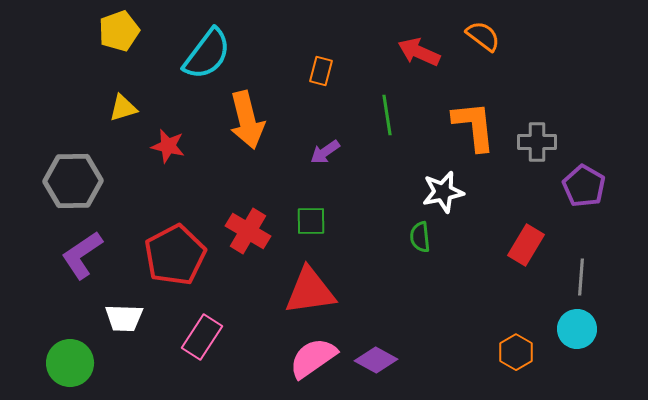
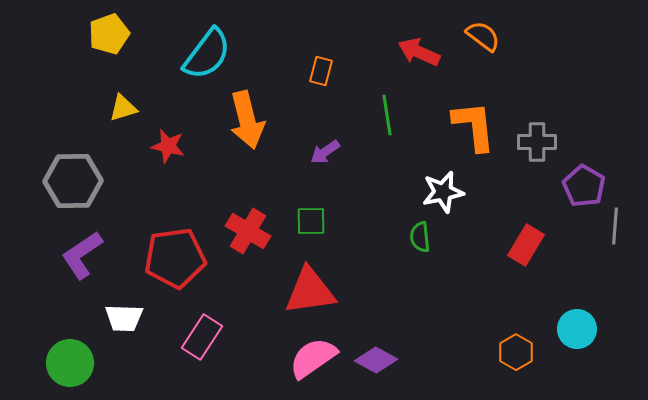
yellow pentagon: moved 10 px left, 3 px down
red pentagon: moved 3 px down; rotated 20 degrees clockwise
gray line: moved 34 px right, 51 px up
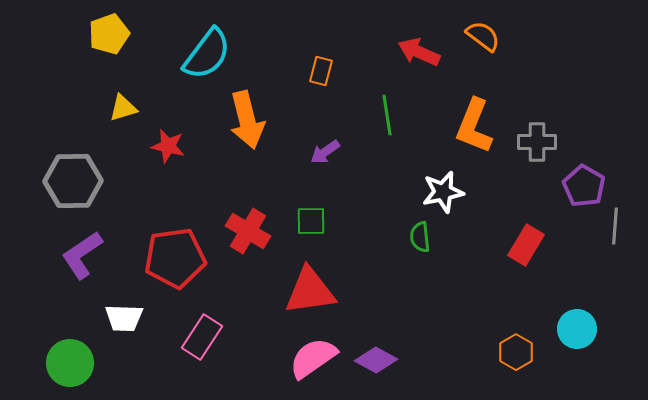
orange L-shape: rotated 152 degrees counterclockwise
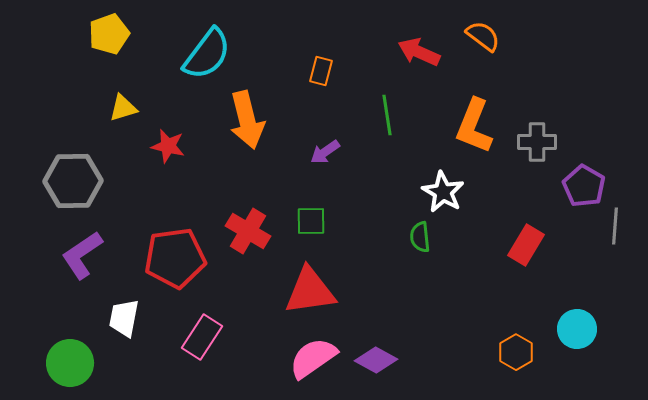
white star: rotated 30 degrees counterclockwise
white trapezoid: rotated 99 degrees clockwise
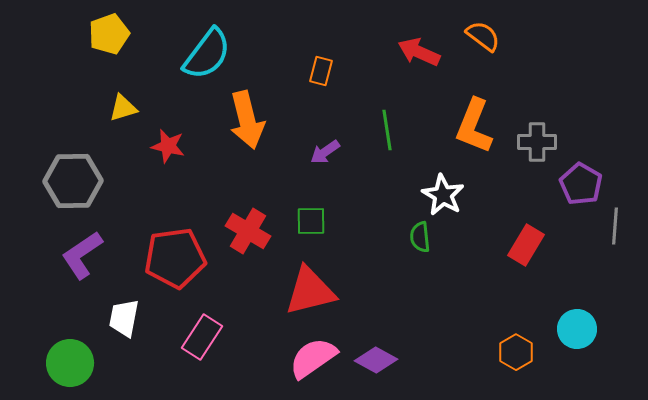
green line: moved 15 px down
purple pentagon: moved 3 px left, 2 px up
white star: moved 3 px down
red triangle: rotated 6 degrees counterclockwise
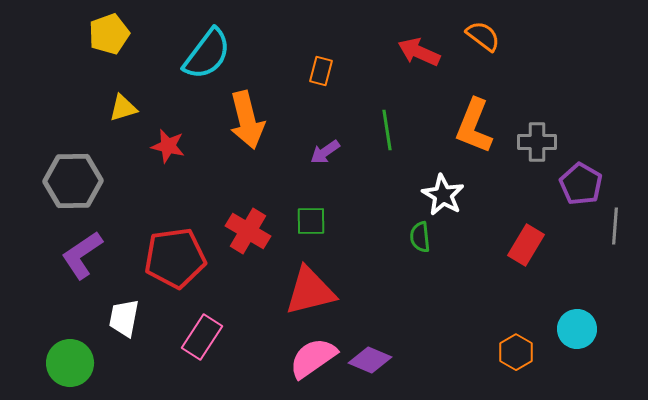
purple diamond: moved 6 px left; rotated 6 degrees counterclockwise
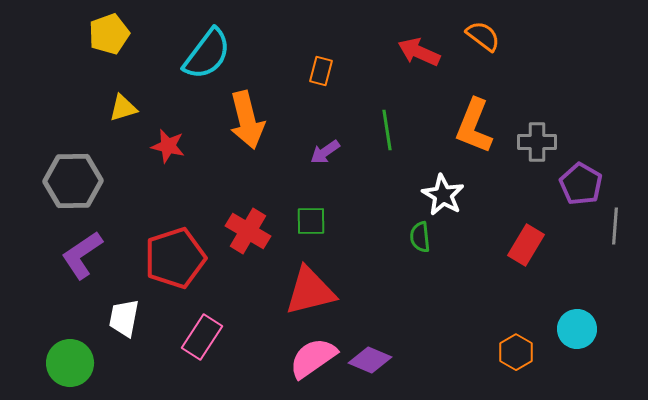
red pentagon: rotated 10 degrees counterclockwise
